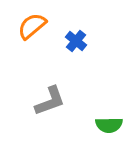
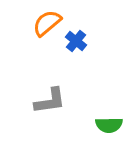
orange semicircle: moved 15 px right, 3 px up
gray L-shape: rotated 12 degrees clockwise
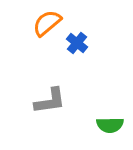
blue cross: moved 1 px right, 2 px down
green semicircle: moved 1 px right
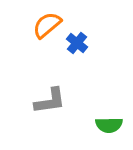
orange semicircle: moved 2 px down
green semicircle: moved 1 px left
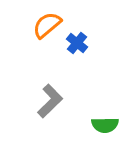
gray L-shape: rotated 36 degrees counterclockwise
green semicircle: moved 4 px left
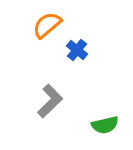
blue cross: moved 7 px down
green semicircle: rotated 12 degrees counterclockwise
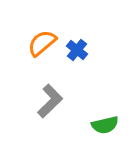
orange semicircle: moved 5 px left, 18 px down
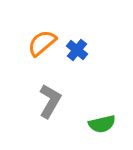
gray L-shape: rotated 16 degrees counterclockwise
green semicircle: moved 3 px left, 1 px up
